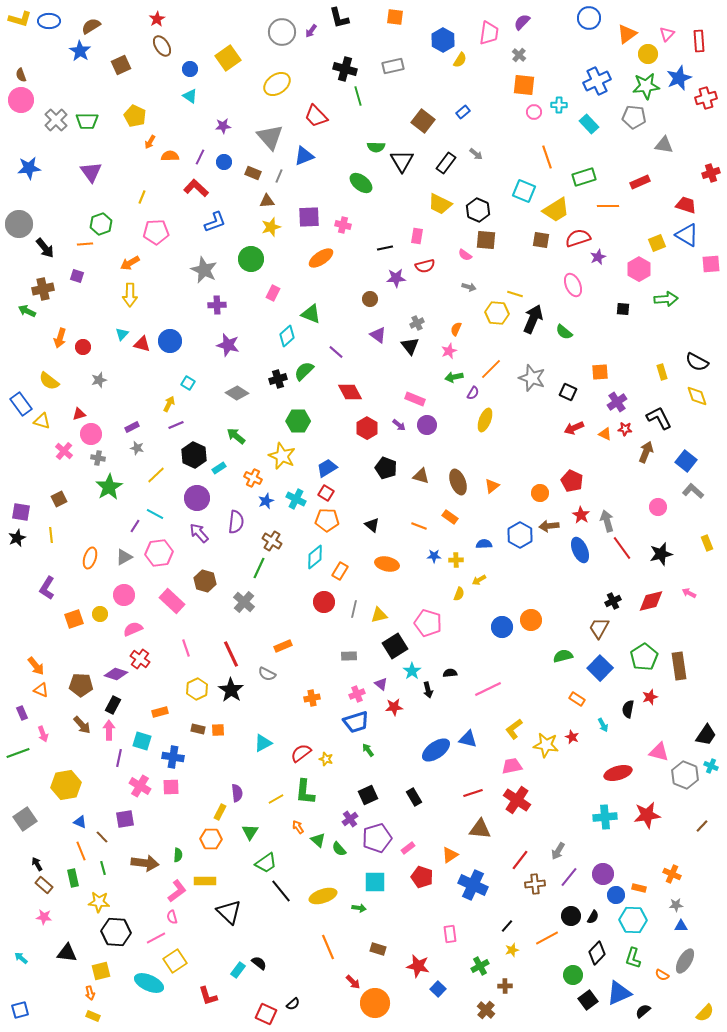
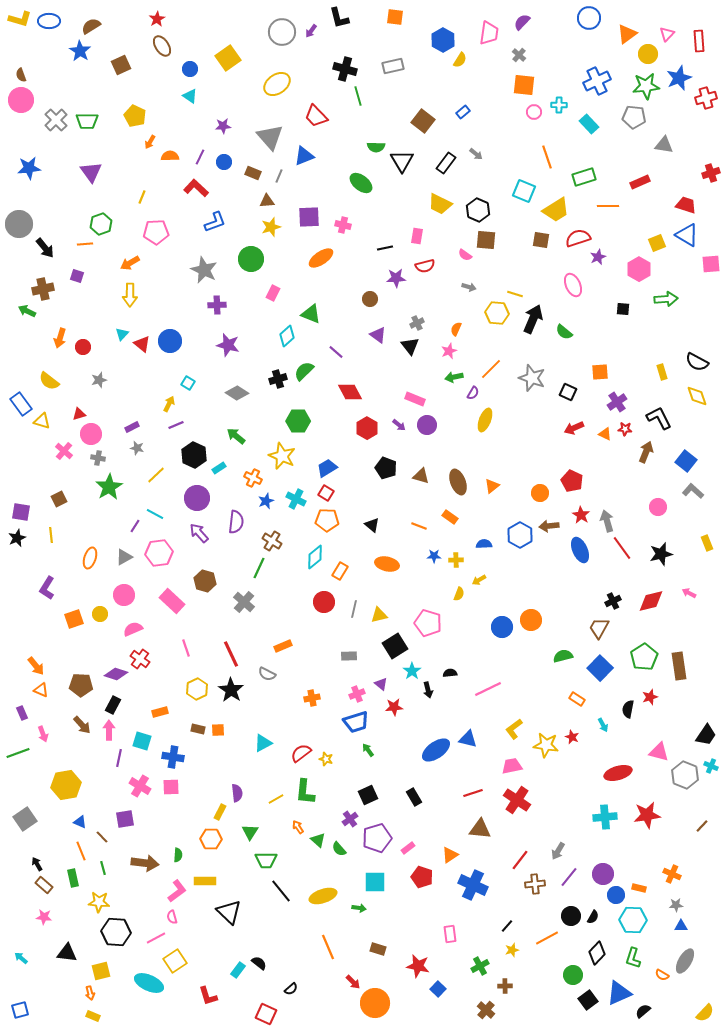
red triangle at (142, 344): rotated 24 degrees clockwise
green trapezoid at (266, 863): moved 3 px up; rotated 35 degrees clockwise
black semicircle at (293, 1004): moved 2 px left, 15 px up
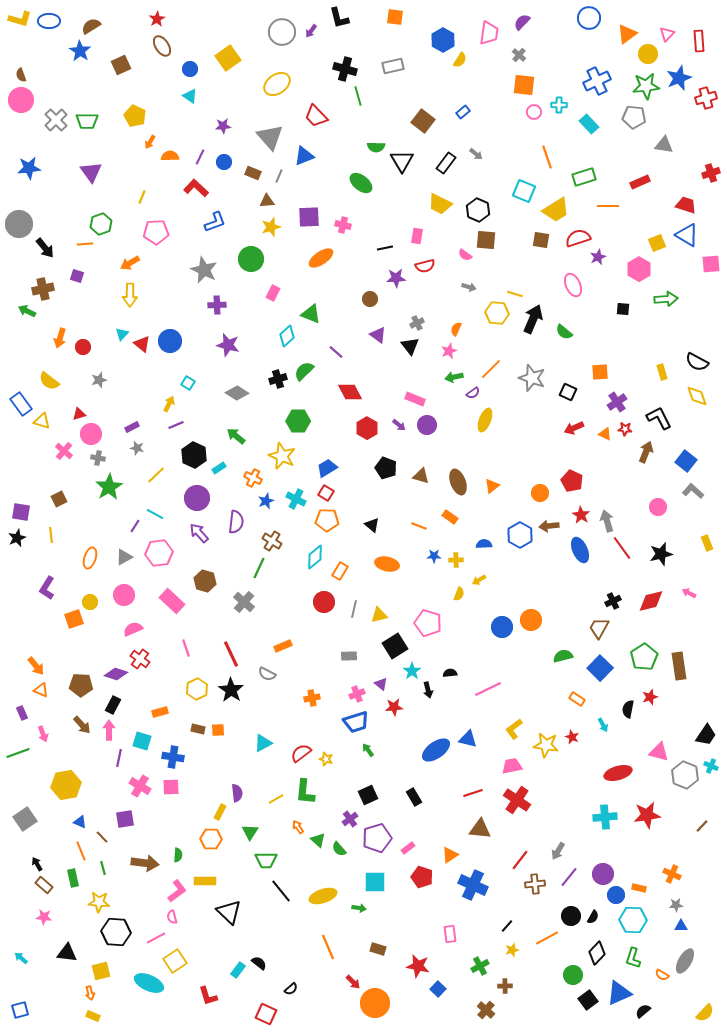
purple semicircle at (473, 393): rotated 24 degrees clockwise
yellow circle at (100, 614): moved 10 px left, 12 px up
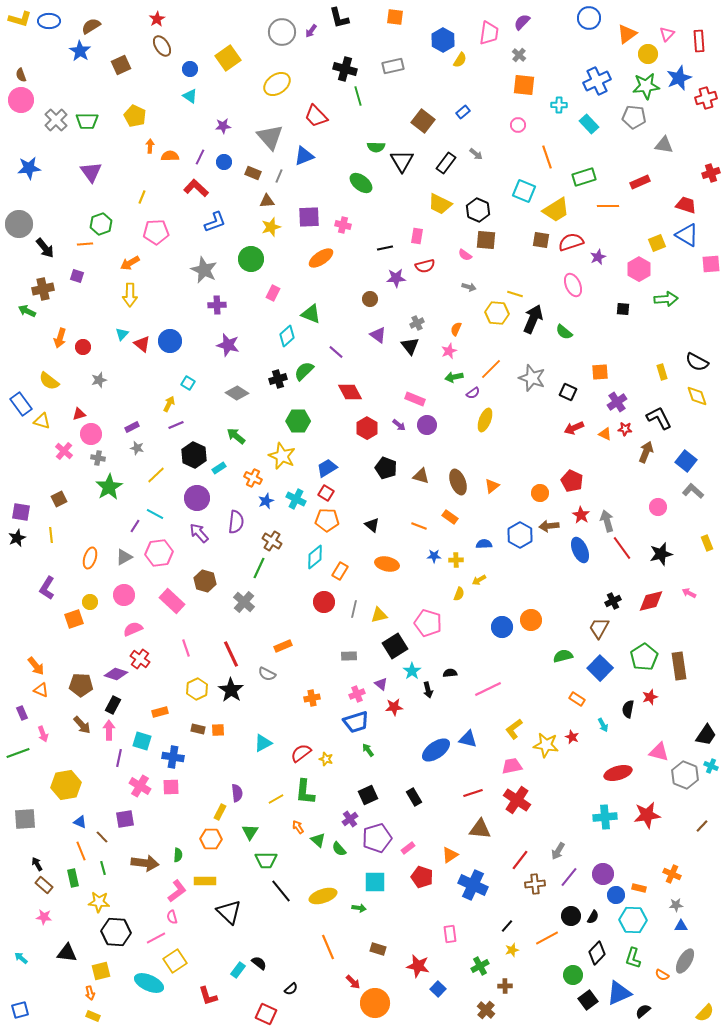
pink circle at (534, 112): moved 16 px left, 13 px down
orange arrow at (150, 142): moved 4 px down; rotated 152 degrees clockwise
red semicircle at (578, 238): moved 7 px left, 4 px down
gray square at (25, 819): rotated 30 degrees clockwise
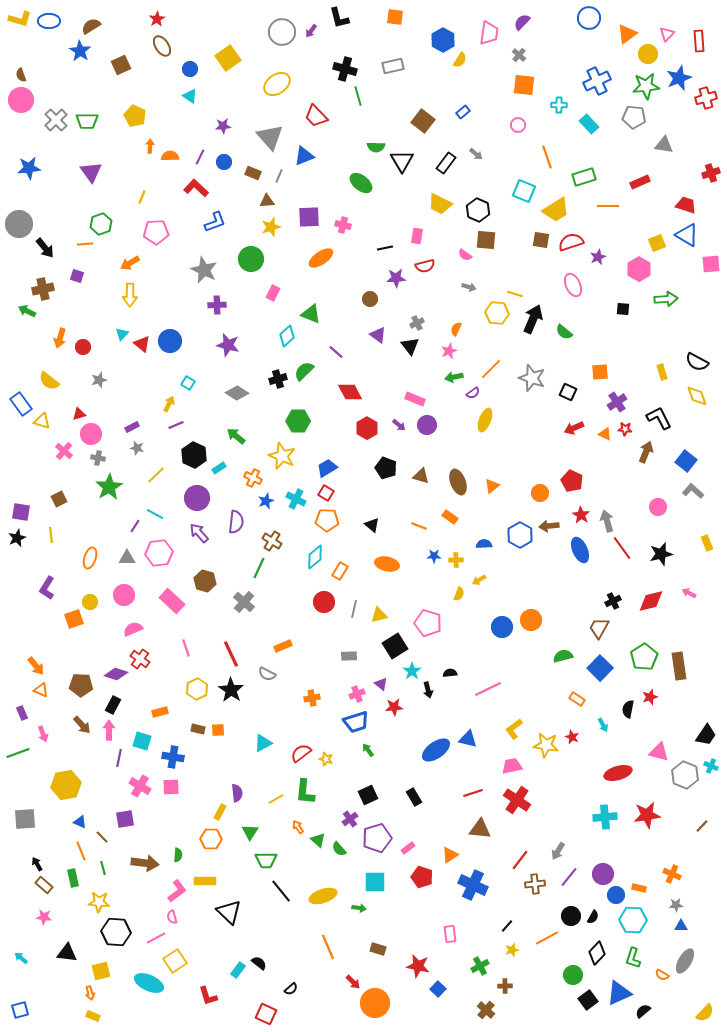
gray triangle at (124, 557): moved 3 px right, 1 px down; rotated 30 degrees clockwise
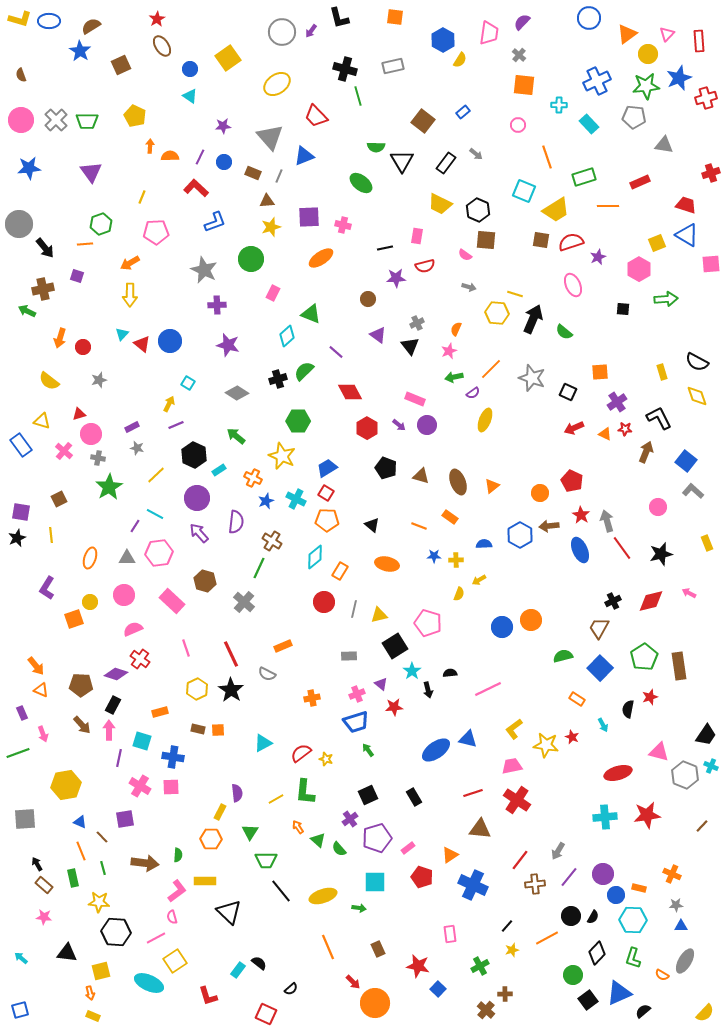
pink circle at (21, 100): moved 20 px down
brown circle at (370, 299): moved 2 px left
blue rectangle at (21, 404): moved 41 px down
cyan rectangle at (219, 468): moved 2 px down
brown rectangle at (378, 949): rotated 49 degrees clockwise
brown cross at (505, 986): moved 8 px down
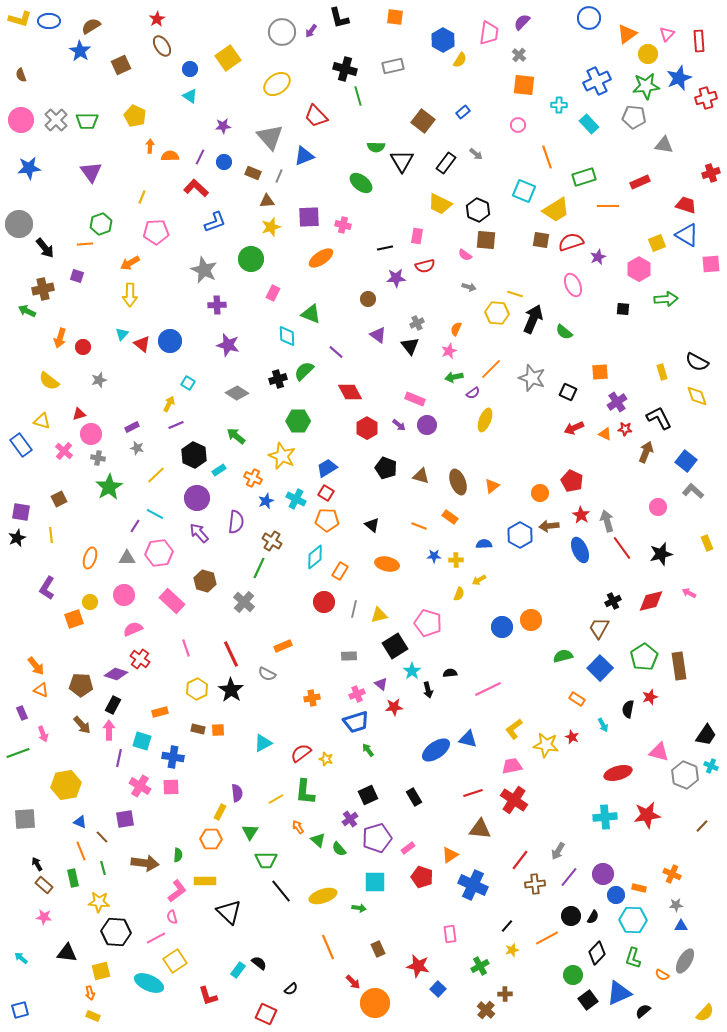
cyan diamond at (287, 336): rotated 50 degrees counterclockwise
red cross at (517, 800): moved 3 px left
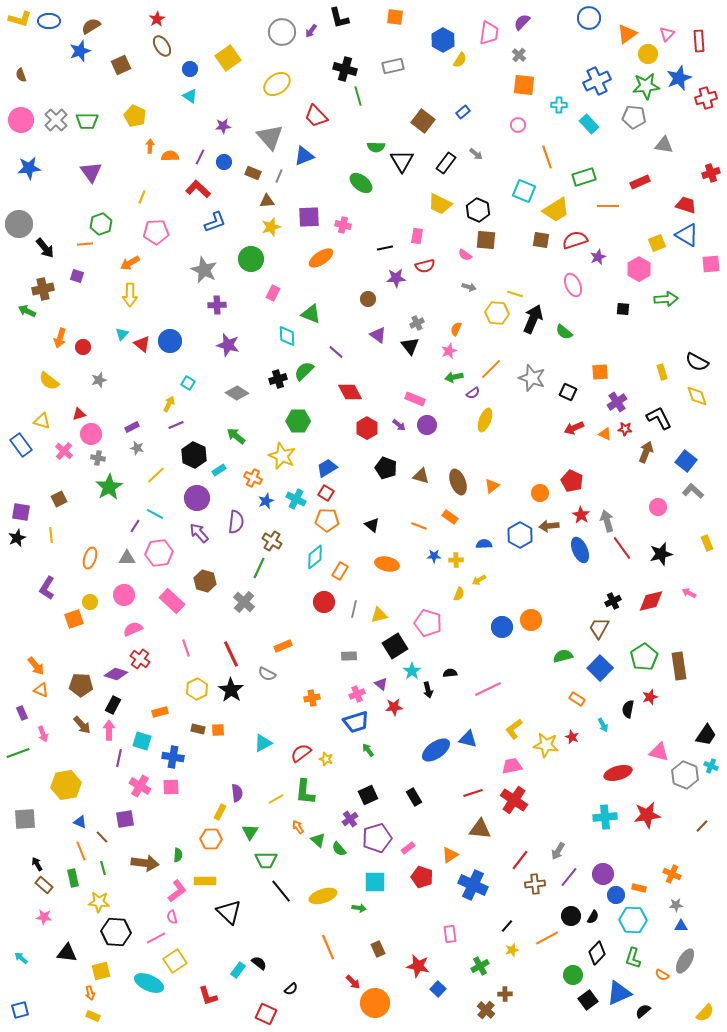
blue star at (80, 51): rotated 20 degrees clockwise
red L-shape at (196, 188): moved 2 px right, 1 px down
red semicircle at (571, 242): moved 4 px right, 2 px up
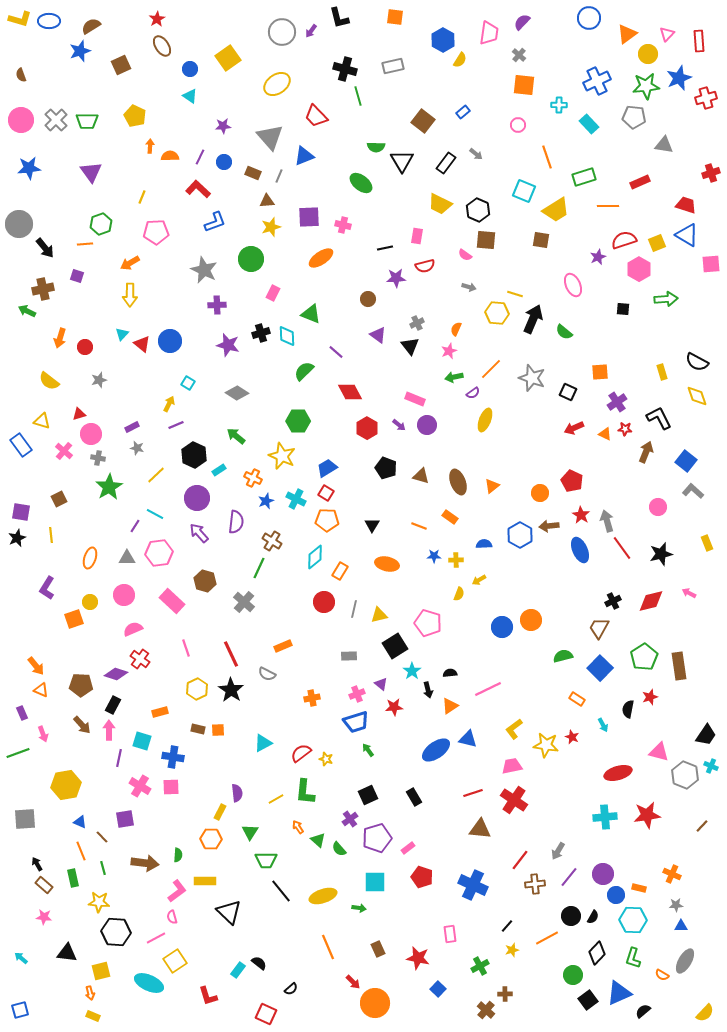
red semicircle at (575, 240): moved 49 px right
red circle at (83, 347): moved 2 px right
black cross at (278, 379): moved 17 px left, 46 px up
black triangle at (372, 525): rotated 21 degrees clockwise
orange triangle at (450, 855): moved 149 px up
red star at (418, 966): moved 8 px up
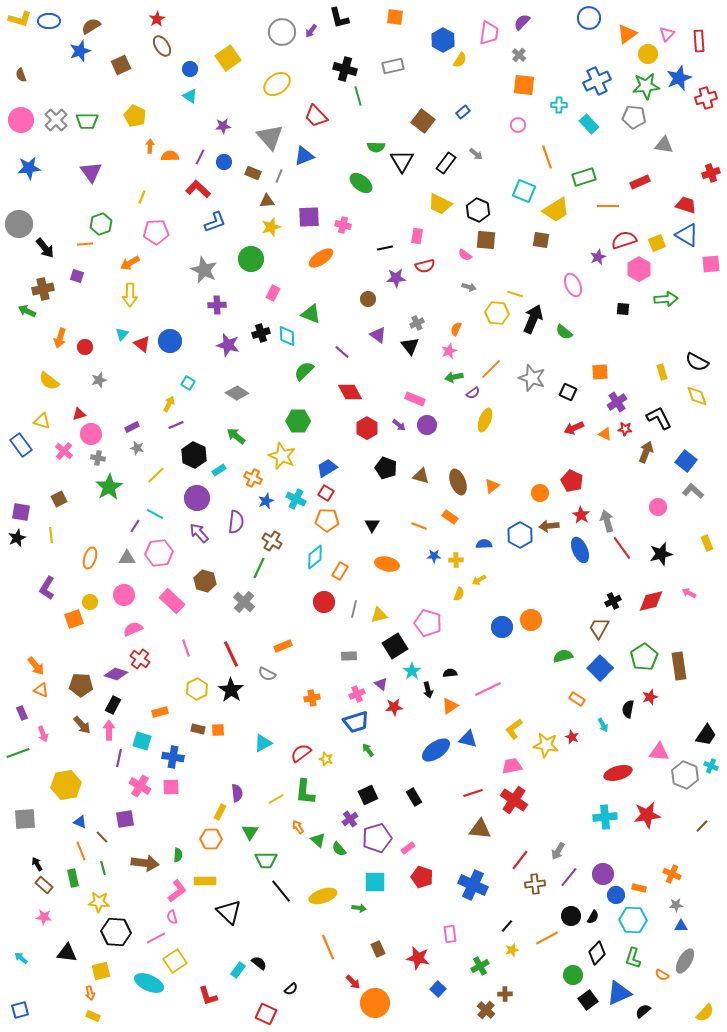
purple line at (336, 352): moved 6 px right
pink triangle at (659, 752): rotated 10 degrees counterclockwise
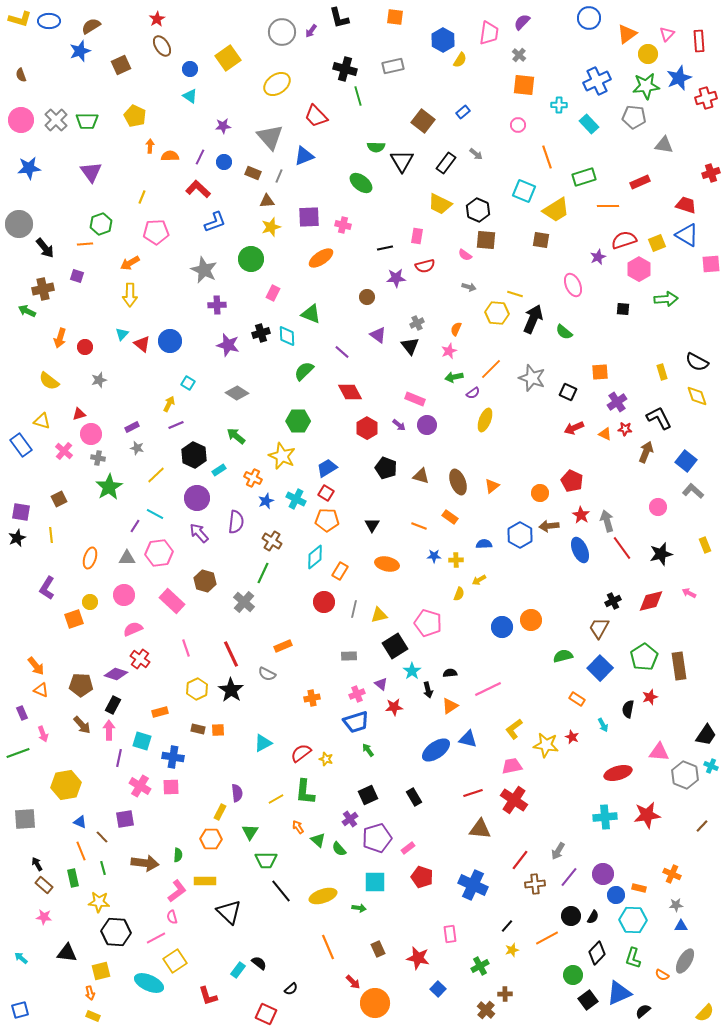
brown circle at (368, 299): moved 1 px left, 2 px up
yellow rectangle at (707, 543): moved 2 px left, 2 px down
green line at (259, 568): moved 4 px right, 5 px down
